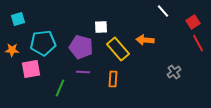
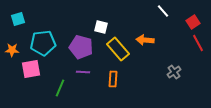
white square: rotated 16 degrees clockwise
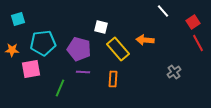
purple pentagon: moved 2 px left, 2 px down
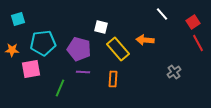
white line: moved 1 px left, 3 px down
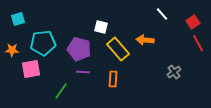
green line: moved 1 px right, 3 px down; rotated 12 degrees clockwise
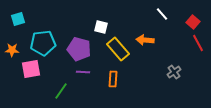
red square: rotated 16 degrees counterclockwise
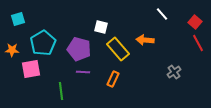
red square: moved 2 px right
cyan pentagon: rotated 25 degrees counterclockwise
orange rectangle: rotated 21 degrees clockwise
green line: rotated 42 degrees counterclockwise
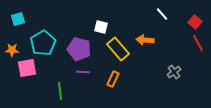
pink square: moved 4 px left, 1 px up
green line: moved 1 px left
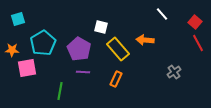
purple pentagon: rotated 15 degrees clockwise
orange rectangle: moved 3 px right
green line: rotated 18 degrees clockwise
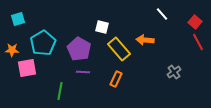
white square: moved 1 px right
red line: moved 1 px up
yellow rectangle: moved 1 px right
